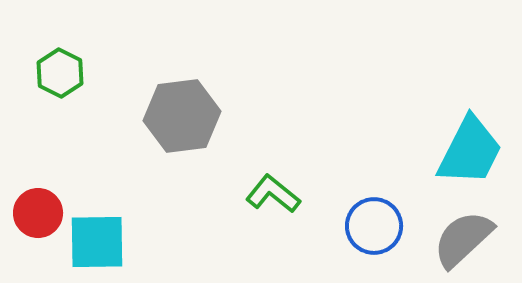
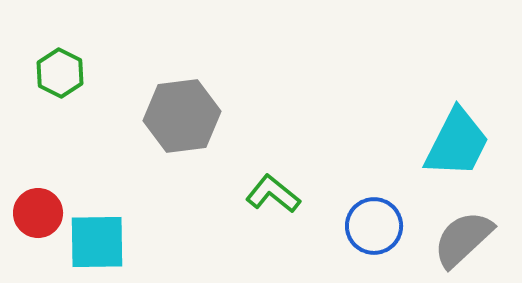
cyan trapezoid: moved 13 px left, 8 px up
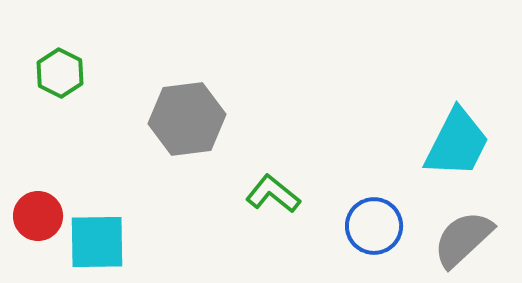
gray hexagon: moved 5 px right, 3 px down
red circle: moved 3 px down
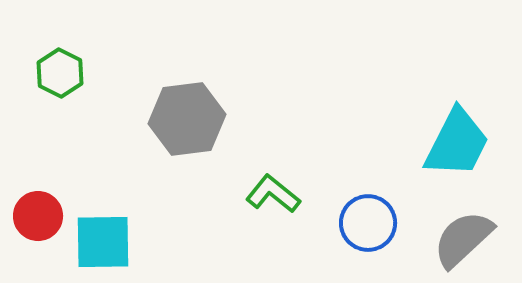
blue circle: moved 6 px left, 3 px up
cyan square: moved 6 px right
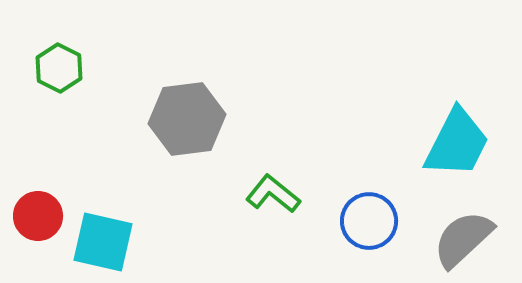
green hexagon: moved 1 px left, 5 px up
blue circle: moved 1 px right, 2 px up
cyan square: rotated 14 degrees clockwise
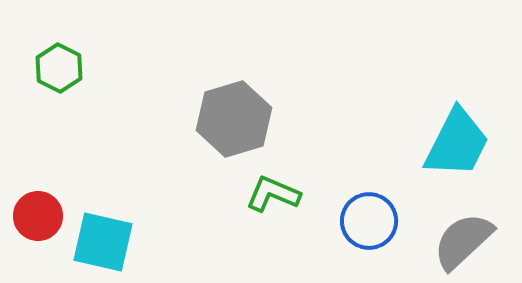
gray hexagon: moved 47 px right; rotated 10 degrees counterclockwise
green L-shape: rotated 16 degrees counterclockwise
gray semicircle: moved 2 px down
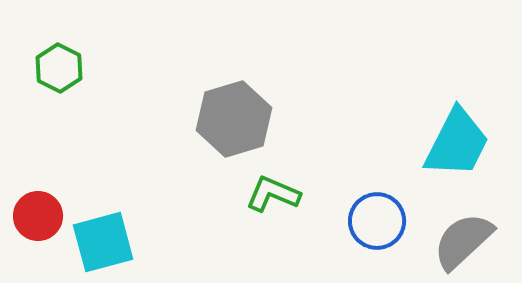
blue circle: moved 8 px right
cyan square: rotated 28 degrees counterclockwise
